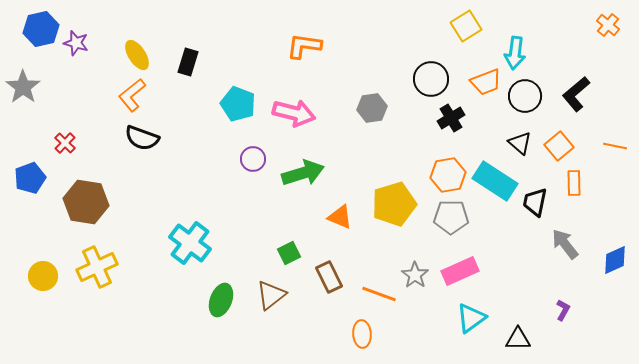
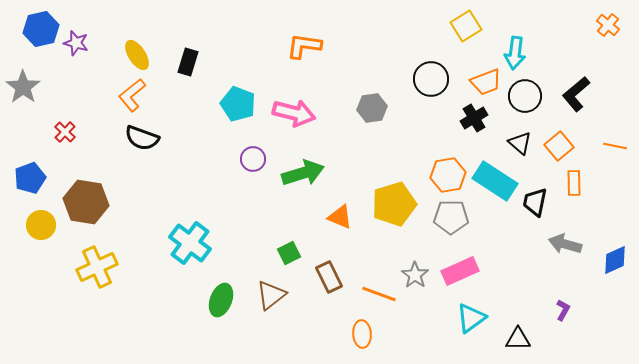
black cross at (451, 118): moved 23 px right
red cross at (65, 143): moved 11 px up
gray arrow at (565, 244): rotated 36 degrees counterclockwise
yellow circle at (43, 276): moved 2 px left, 51 px up
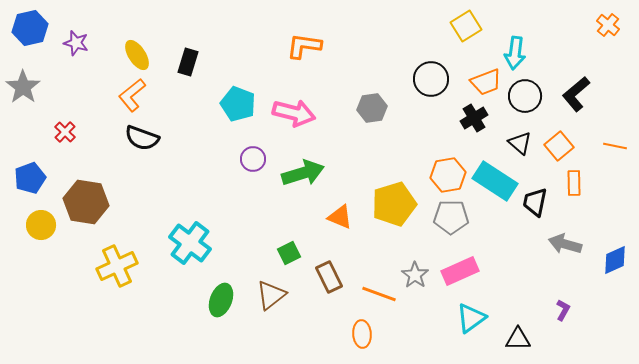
blue hexagon at (41, 29): moved 11 px left, 1 px up
yellow cross at (97, 267): moved 20 px right, 1 px up
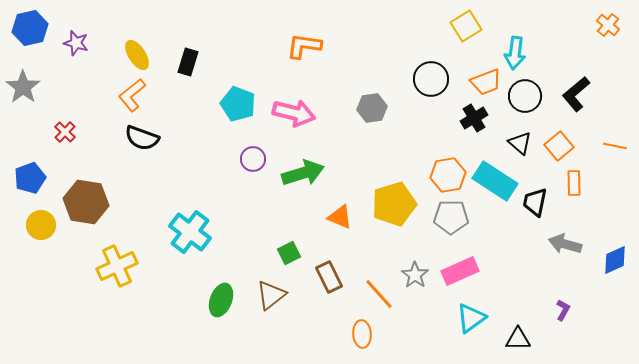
cyan cross at (190, 243): moved 11 px up
orange line at (379, 294): rotated 28 degrees clockwise
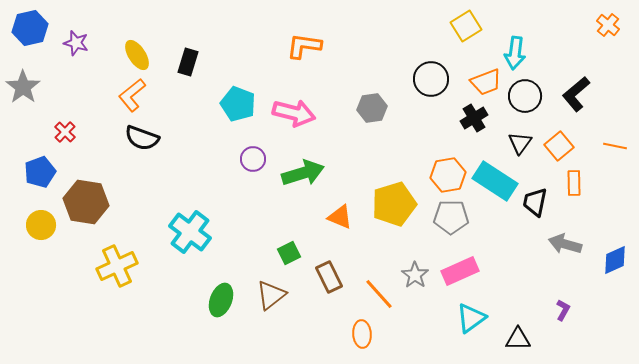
black triangle at (520, 143): rotated 25 degrees clockwise
blue pentagon at (30, 178): moved 10 px right, 6 px up
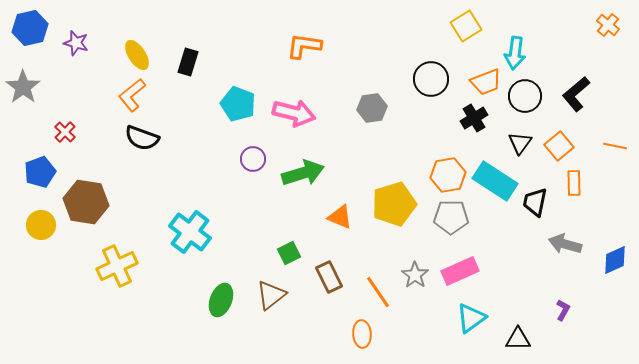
orange line at (379, 294): moved 1 px left, 2 px up; rotated 8 degrees clockwise
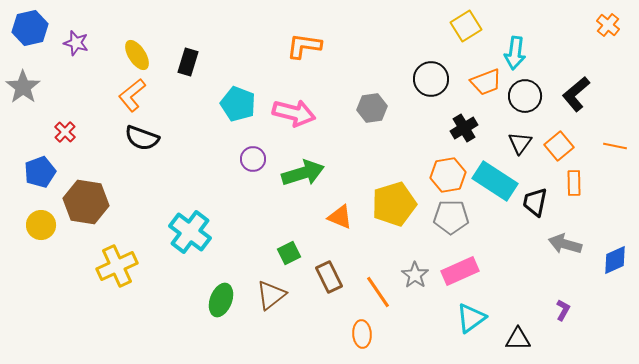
black cross at (474, 118): moved 10 px left, 10 px down
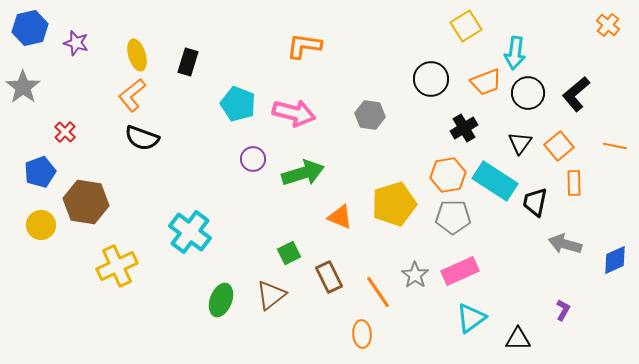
yellow ellipse at (137, 55): rotated 16 degrees clockwise
black circle at (525, 96): moved 3 px right, 3 px up
gray hexagon at (372, 108): moved 2 px left, 7 px down; rotated 16 degrees clockwise
gray pentagon at (451, 217): moved 2 px right
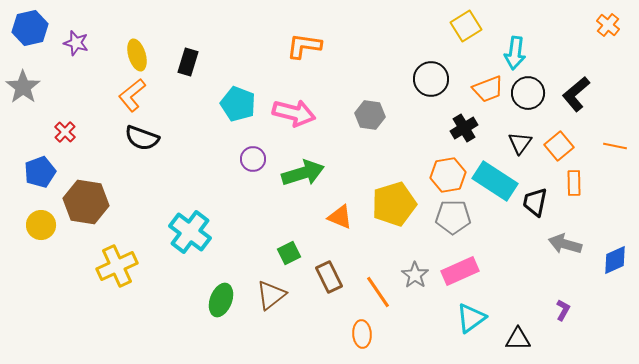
orange trapezoid at (486, 82): moved 2 px right, 7 px down
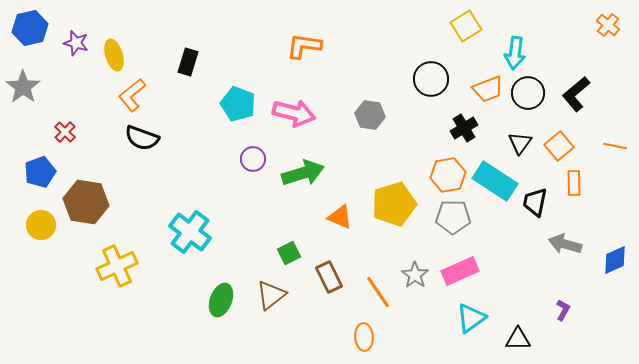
yellow ellipse at (137, 55): moved 23 px left
orange ellipse at (362, 334): moved 2 px right, 3 px down
